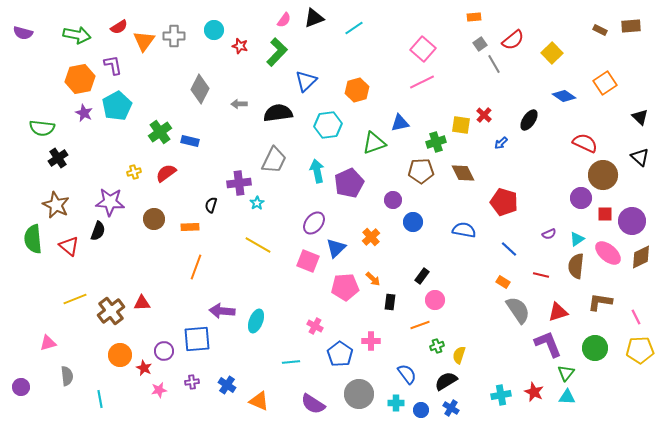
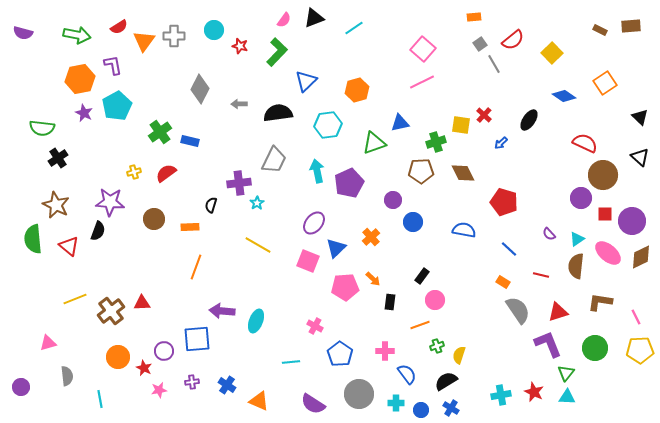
purple semicircle at (549, 234): rotated 72 degrees clockwise
pink cross at (371, 341): moved 14 px right, 10 px down
orange circle at (120, 355): moved 2 px left, 2 px down
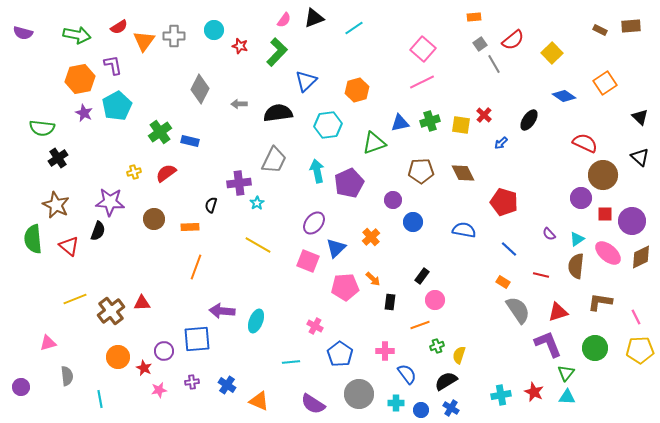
green cross at (436, 142): moved 6 px left, 21 px up
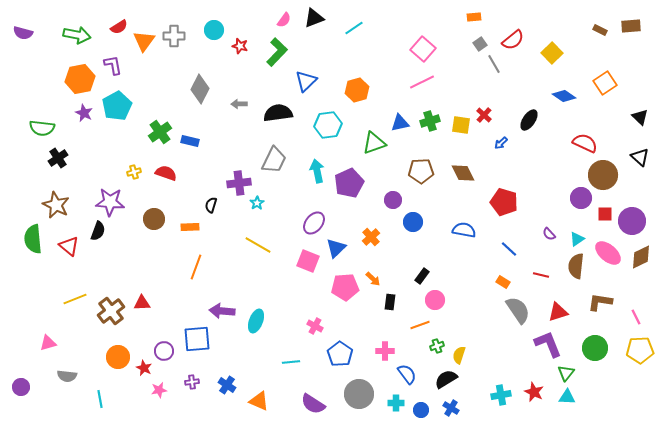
red semicircle at (166, 173): rotated 55 degrees clockwise
gray semicircle at (67, 376): rotated 102 degrees clockwise
black semicircle at (446, 381): moved 2 px up
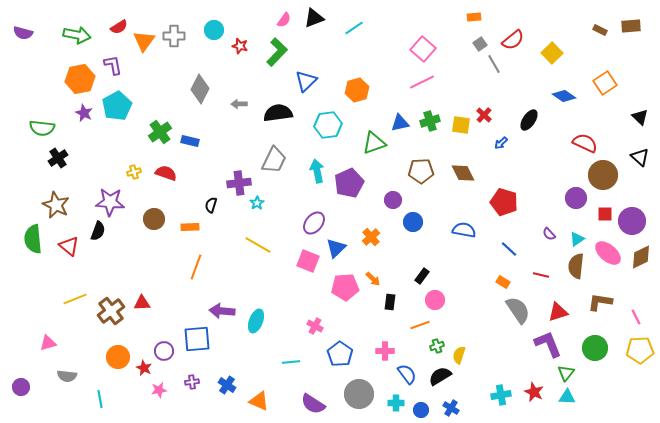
purple circle at (581, 198): moved 5 px left
black semicircle at (446, 379): moved 6 px left, 3 px up
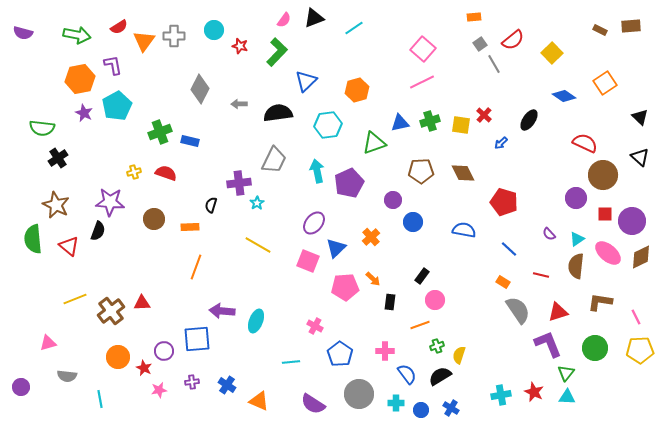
green cross at (160, 132): rotated 15 degrees clockwise
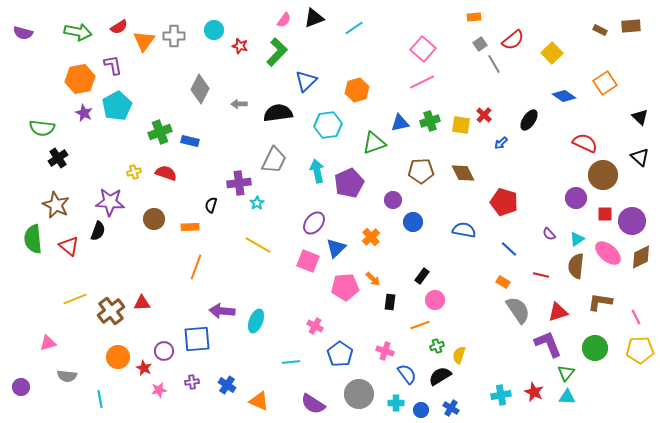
green arrow at (77, 35): moved 1 px right, 3 px up
pink cross at (385, 351): rotated 18 degrees clockwise
